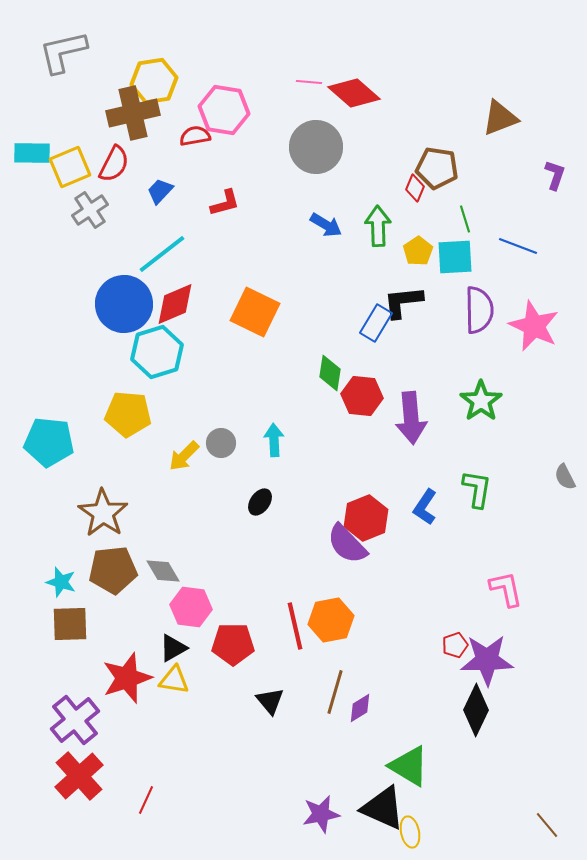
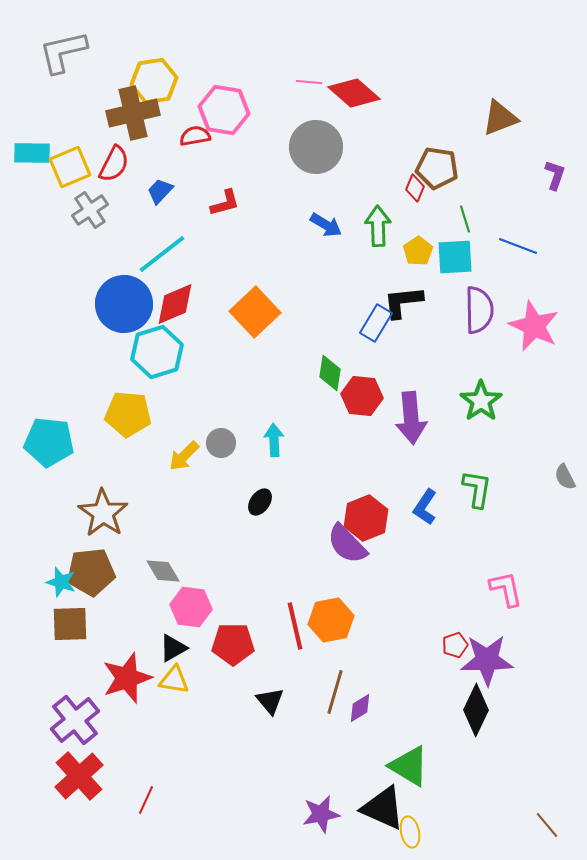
orange square at (255, 312): rotated 21 degrees clockwise
brown pentagon at (113, 570): moved 22 px left, 2 px down
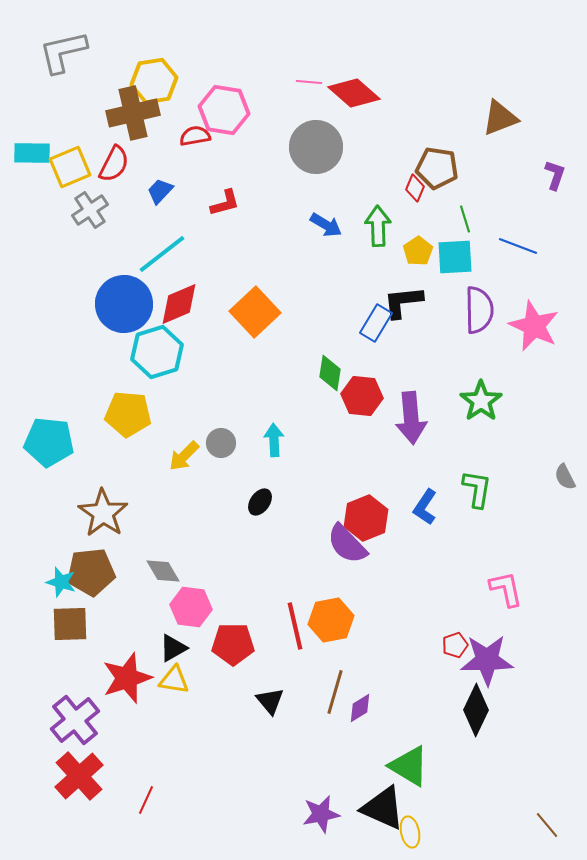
red diamond at (175, 304): moved 4 px right
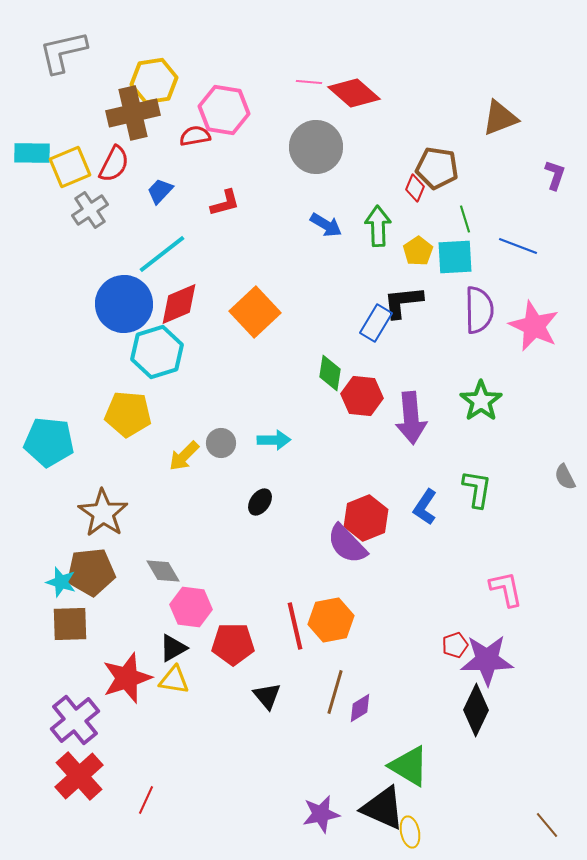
cyan arrow at (274, 440): rotated 92 degrees clockwise
black triangle at (270, 701): moved 3 px left, 5 px up
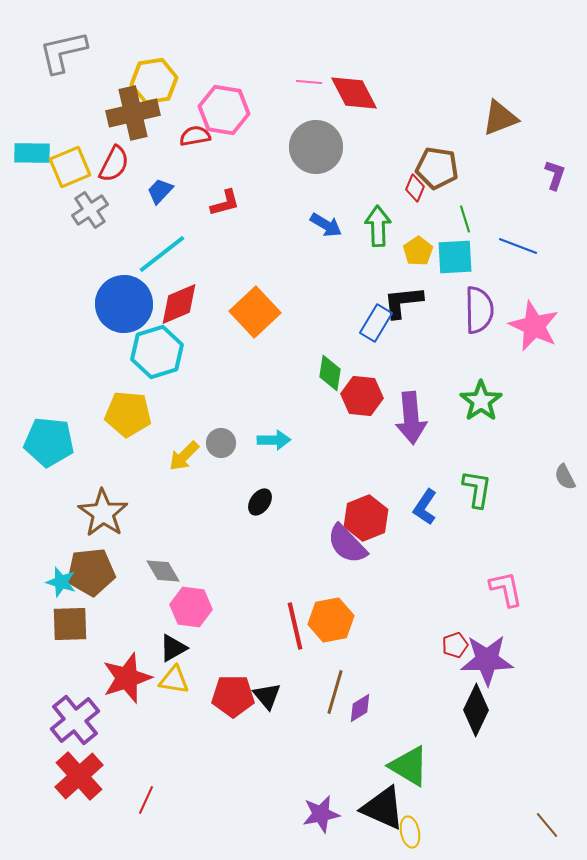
red diamond at (354, 93): rotated 21 degrees clockwise
red pentagon at (233, 644): moved 52 px down
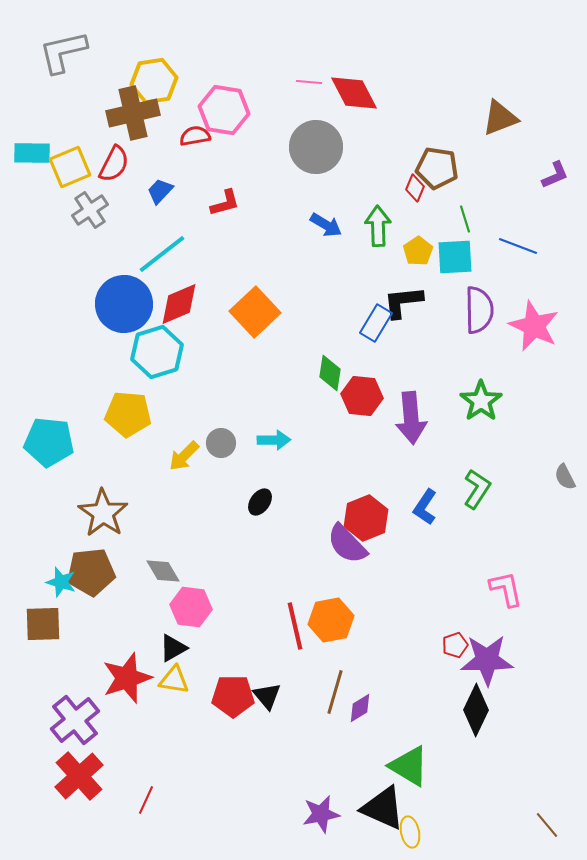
purple L-shape at (555, 175): rotated 48 degrees clockwise
green L-shape at (477, 489): rotated 24 degrees clockwise
brown square at (70, 624): moved 27 px left
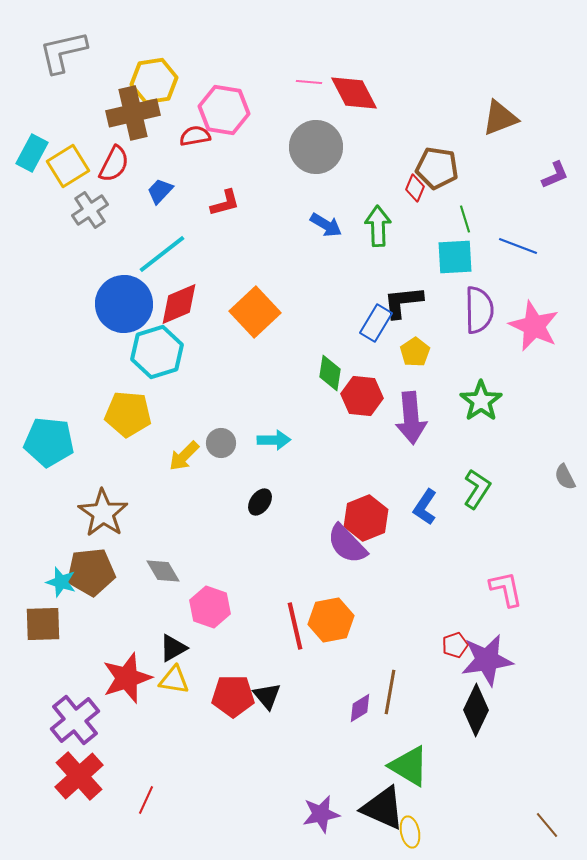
cyan rectangle at (32, 153): rotated 63 degrees counterclockwise
yellow square at (70, 167): moved 2 px left, 1 px up; rotated 9 degrees counterclockwise
yellow pentagon at (418, 251): moved 3 px left, 101 px down
pink hexagon at (191, 607): moved 19 px right; rotated 12 degrees clockwise
purple star at (487, 660): rotated 8 degrees counterclockwise
brown line at (335, 692): moved 55 px right; rotated 6 degrees counterclockwise
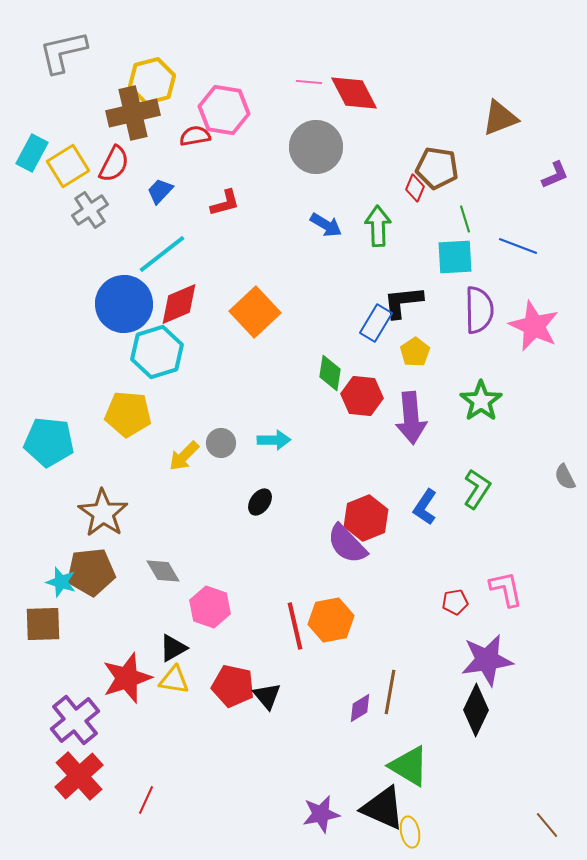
yellow hexagon at (154, 81): moved 2 px left; rotated 6 degrees counterclockwise
red pentagon at (455, 645): moved 43 px up; rotated 10 degrees clockwise
red pentagon at (233, 696): moved 10 px up; rotated 12 degrees clockwise
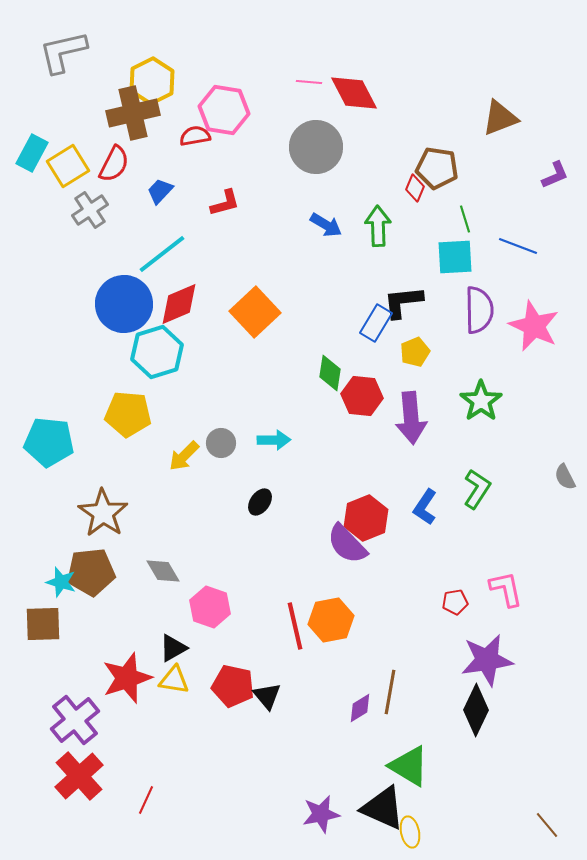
yellow hexagon at (152, 81): rotated 12 degrees counterclockwise
yellow pentagon at (415, 352): rotated 12 degrees clockwise
